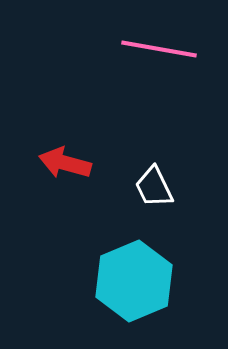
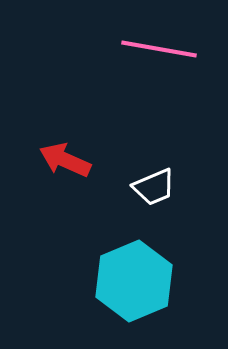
red arrow: moved 3 px up; rotated 9 degrees clockwise
white trapezoid: rotated 87 degrees counterclockwise
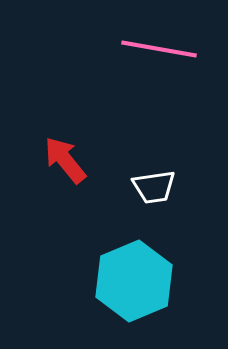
red arrow: rotated 27 degrees clockwise
white trapezoid: rotated 15 degrees clockwise
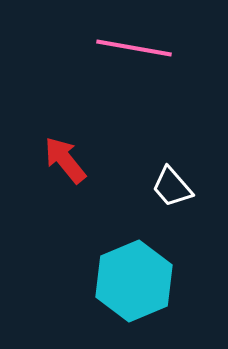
pink line: moved 25 px left, 1 px up
white trapezoid: moved 18 px right; rotated 57 degrees clockwise
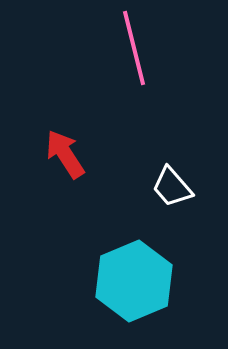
pink line: rotated 66 degrees clockwise
red arrow: moved 6 px up; rotated 6 degrees clockwise
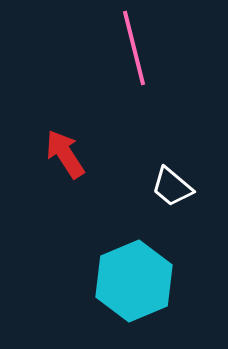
white trapezoid: rotated 9 degrees counterclockwise
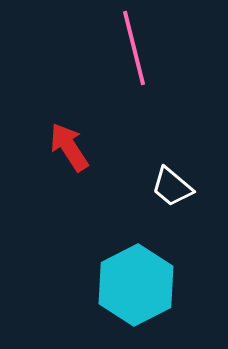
red arrow: moved 4 px right, 7 px up
cyan hexagon: moved 2 px right, 4 px down; rotated 4 degrees counterclockwise
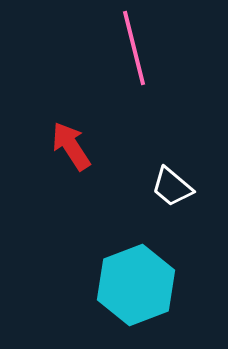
red arrow: moved 2 px right, 1 px up
cyan hexagon: rotated 6 degrees clockwise
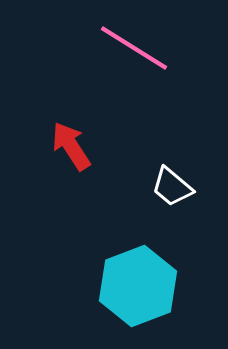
pink line: rotated 44 degrees counterclockwise
cyan hexagon: moved 2 px right, 1 px down
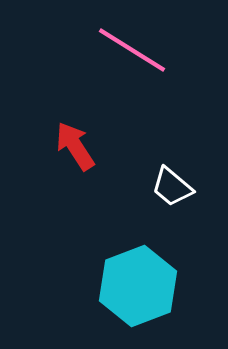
pink line: moved 2 px left, 2 px down
red arrow: moved 4 px right
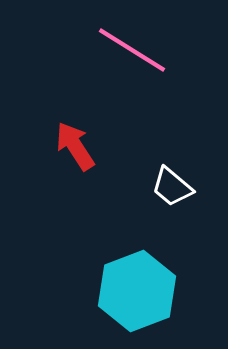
cyan hexagon: moved 1 px left, 5 px down
